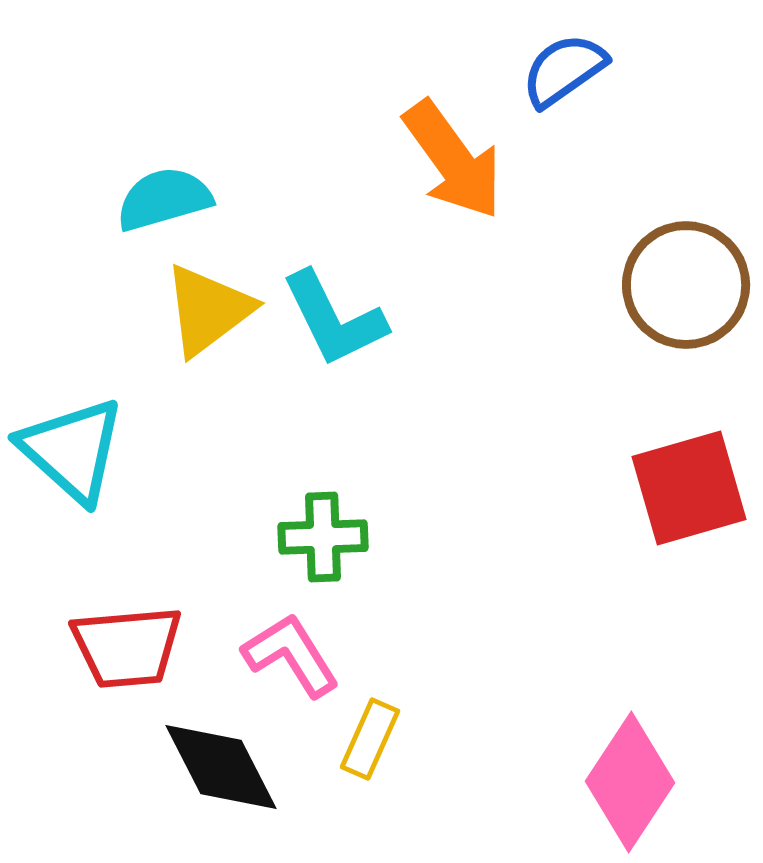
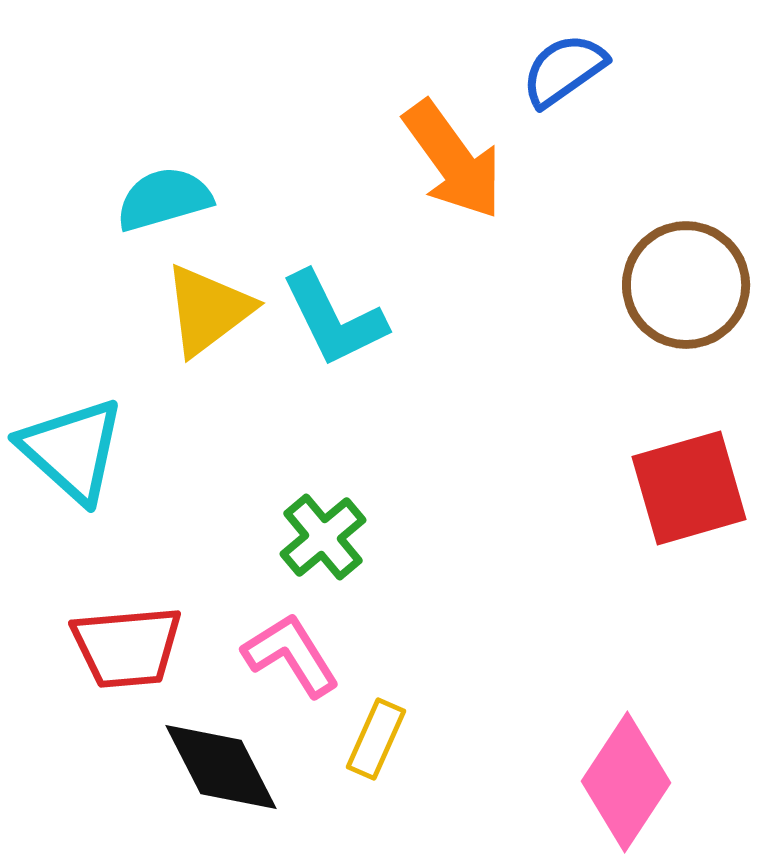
green cross: rotated 38 degrees counterclockwise
yellow rectangle: moved 6 px right
pink diamond: moved 4 px left
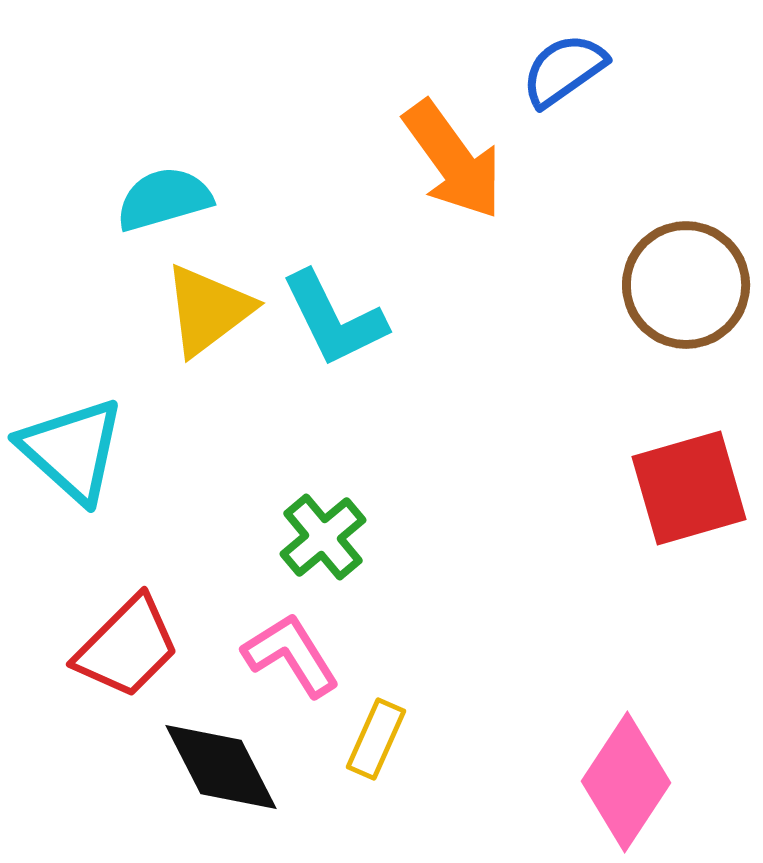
red trapezoid: rotated 40 degrees counterclockwise
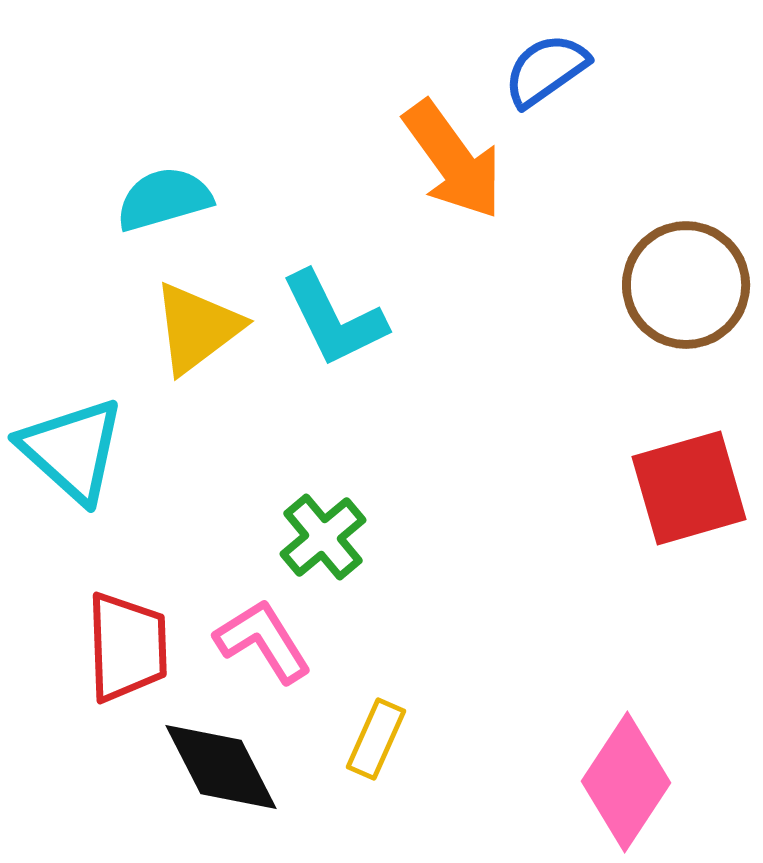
blue semicircle: moved 18 px left
yellow triangle: moved 11 px left, 18 px down
red trapezoid: rotated 47 degrees counterclockwise
pink L-shape: moved 28 px left, 14 px up
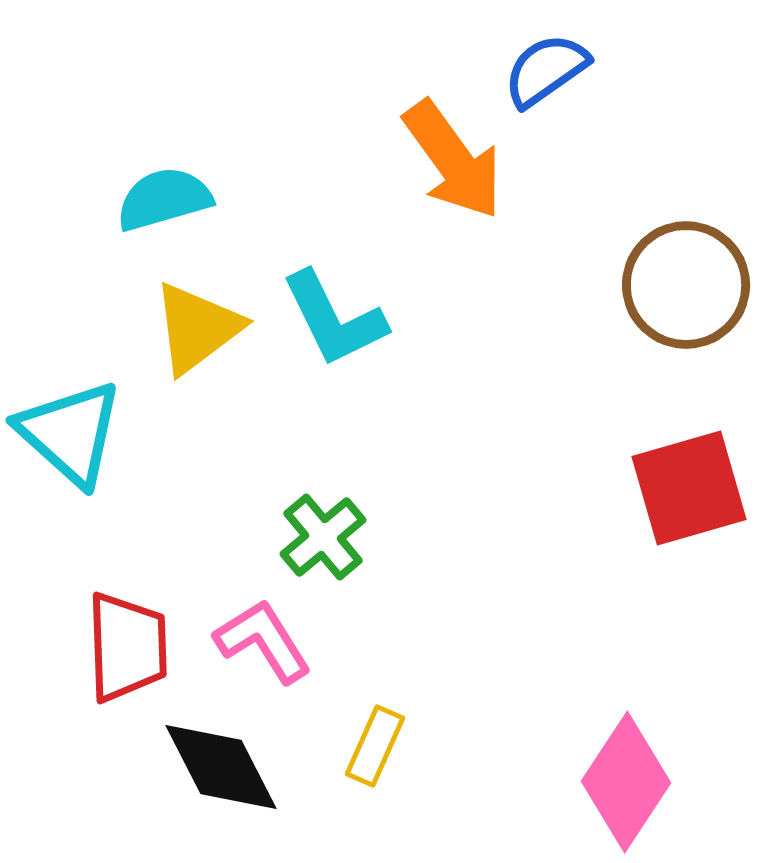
cyan triangle: moved 2 px left, 17 px up
yellow rectangle: moved 1 px left, 7 px down
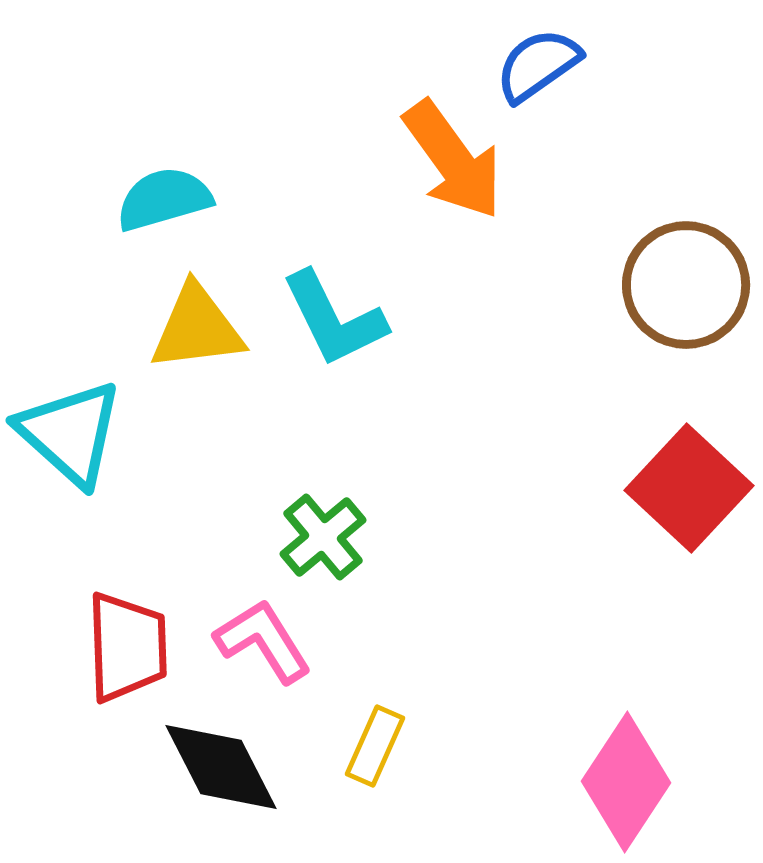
blue semicircle: moved 8 px left, 5 px up
yellow triangle: rotated 30 degrees clockwise
red square: rotated 31 degrees counterclockwise
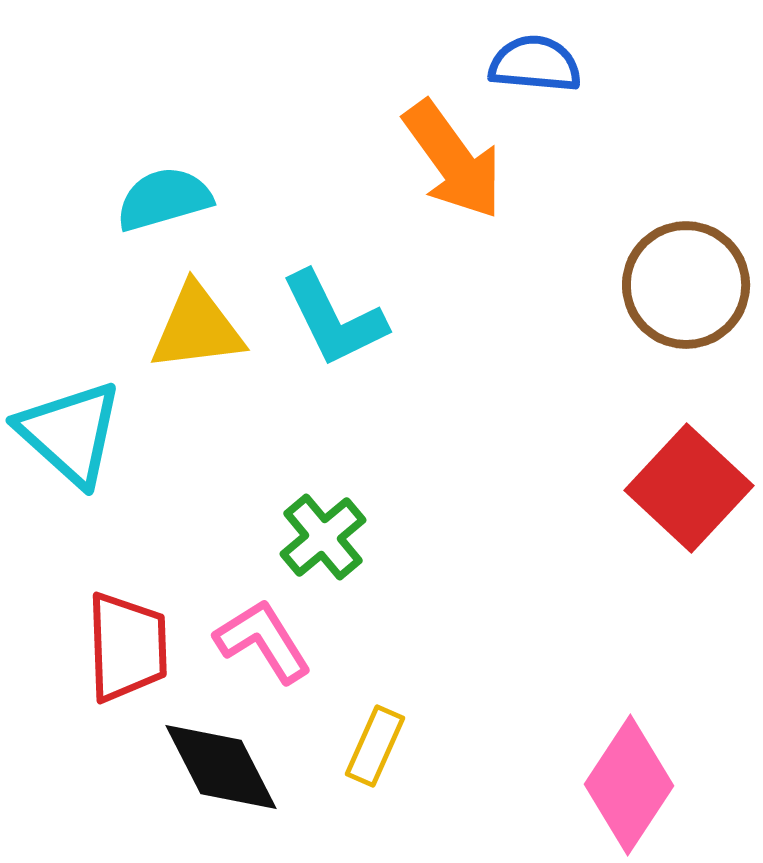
blue semicircle: moved 3 px left, 1 px up; rotated 40 degrees clockwise
pink diamond: moved 3 px right, 3 px down
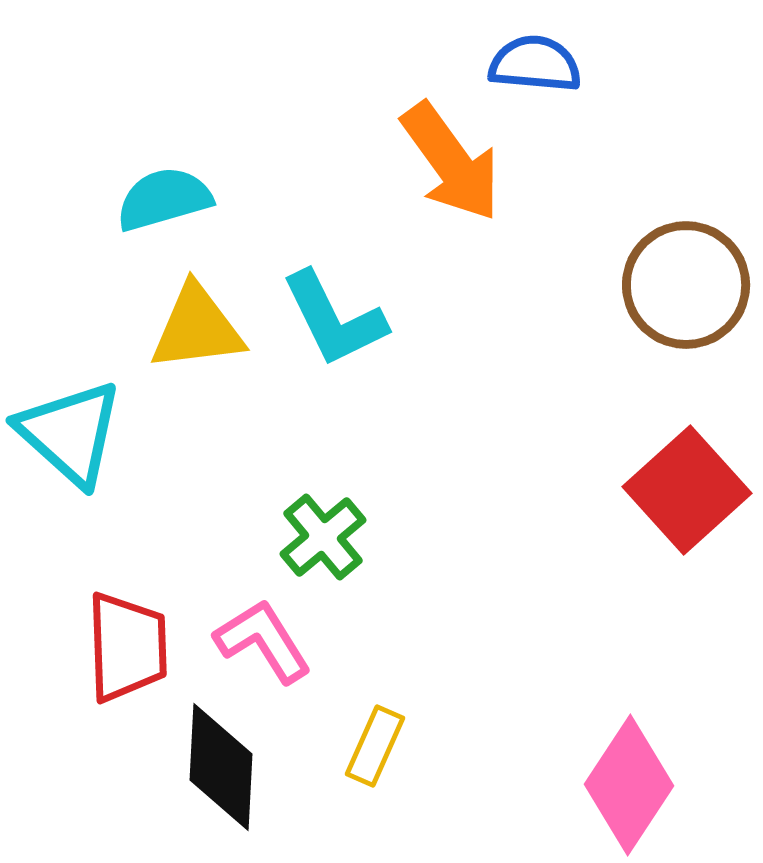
orange arrow: moved 2 px left, 2 px down
red square: moved 2 px left, 2 px down; rotated 5 degrees clockwise
black diamond: rotated 30 degrees clockwise
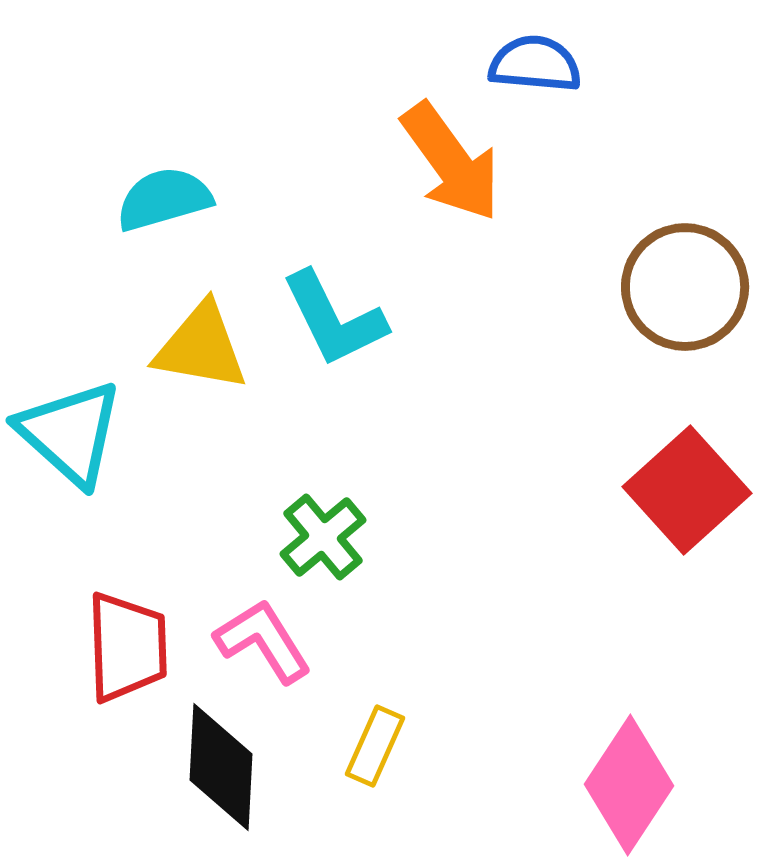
brown circle: moved 1 px left, 2 px down
yellow triangle: moved 4 px right, 19 px down; rotated 17 degrees clockwise
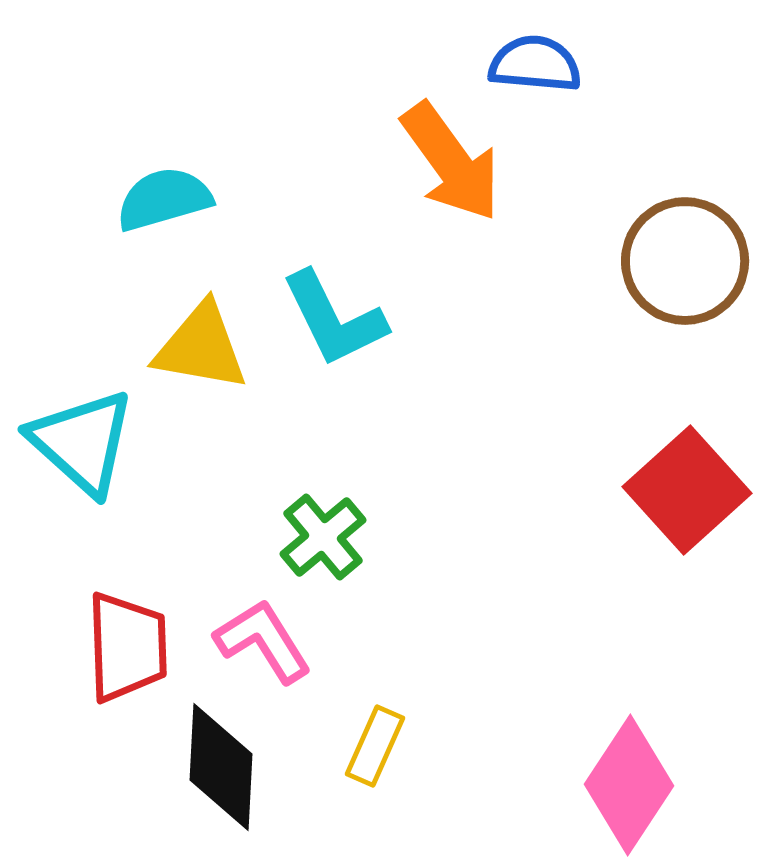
brown circle: moved 26 px up
cyan triangle: moved 12 px right, 9 px down
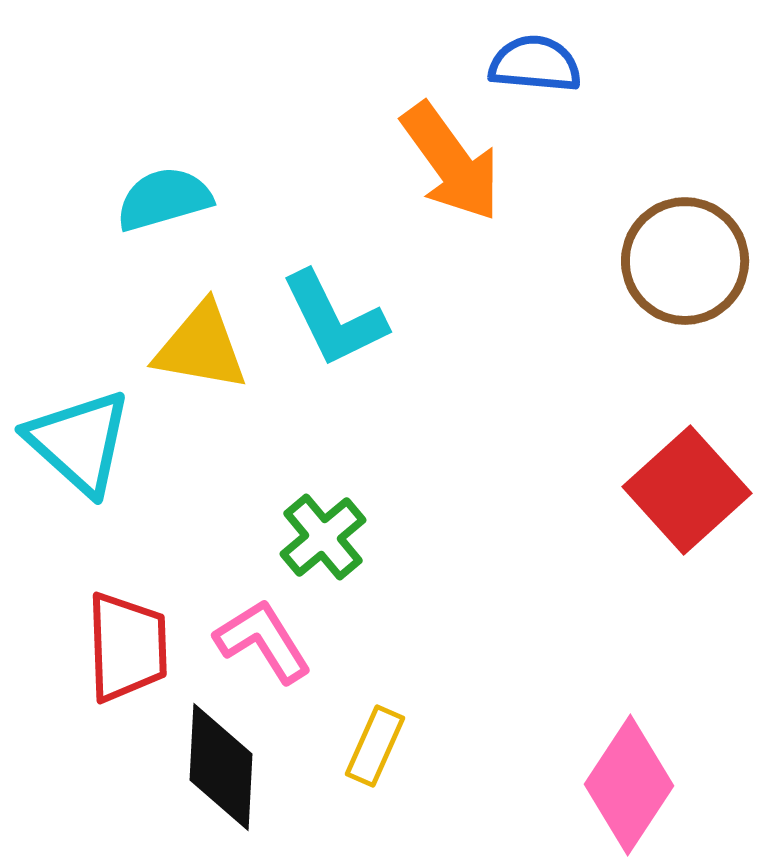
cyan triangle: moved 3 px left
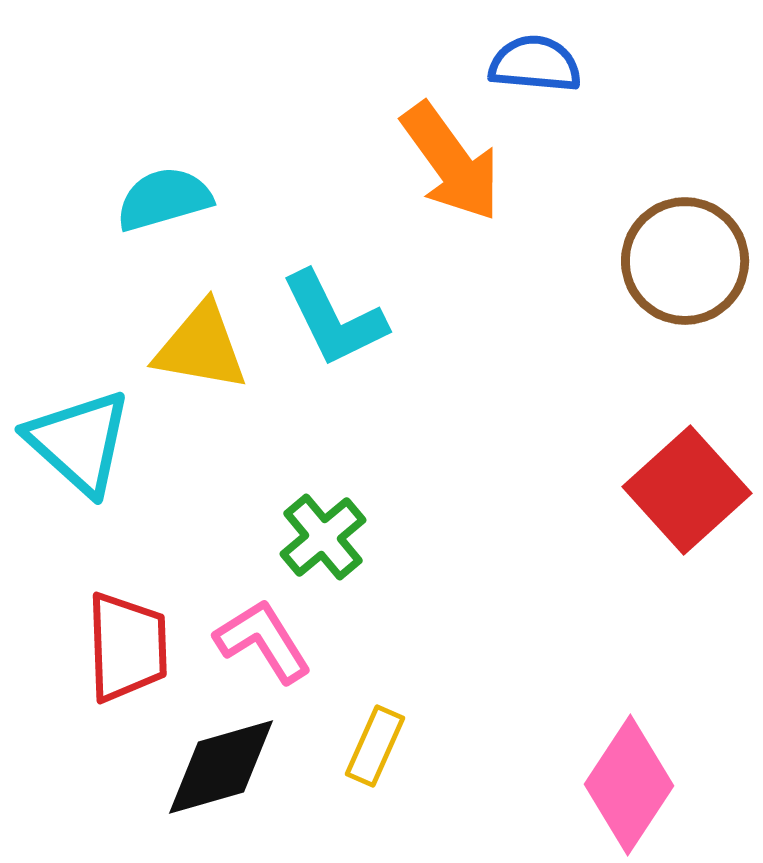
black diamond: rotated 71 degrees clockwise
